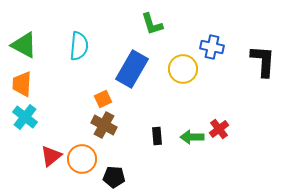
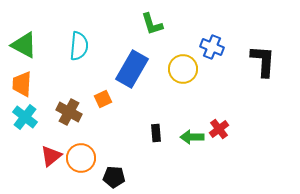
blue cross: rotated 10 degrees clockwise
brown cross: moved 35 px left, 13 px up
black rectangle: moved 1 px left, 3 px up
orange circle: moved 1 px left, 1 px up
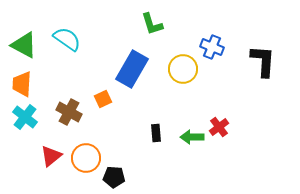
cyan semicircle: moved 12 px left, 7 px up; rotated 60 degrees counterclockwise
red cross: moved 2 px up
orange circle: moved 5 px right
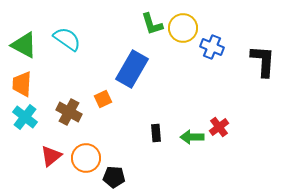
yellow circle: moved 41 px up
